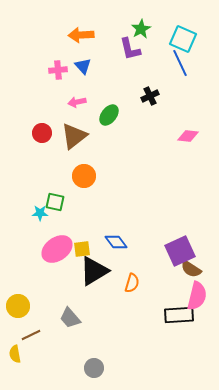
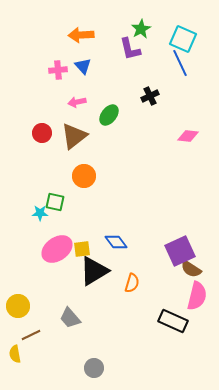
black rectangle: moved 6 px left, 6 px down; rotated 28 degrees clockwise
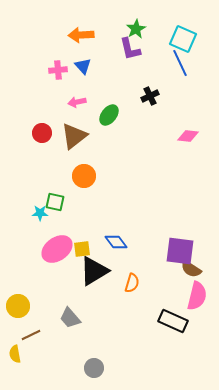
green star: moved 5 px left
purple square: rotated 32 degrees clockwise
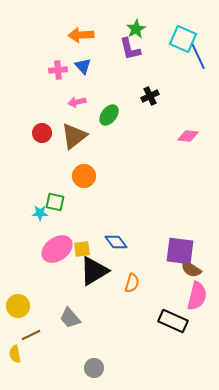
blue line: moved 18 px right, 7 px up
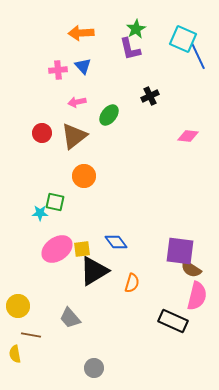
orange arrow: moved 2 px up
brown line: rotated 36 degrees clockwise
